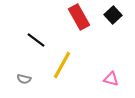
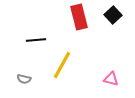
red rectangle: rotated 15 degrees clockwise
black line: rotated 42 degrees counterclockwise
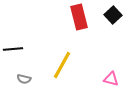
black line: moved 23 px left, 9 px down
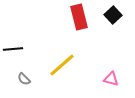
yellow line: rotated 20 degrees clockwise
gray semicircle: rotated 32 degrees clockwise
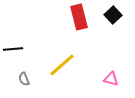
gray semicircle: rotated 24 degrees clockwise
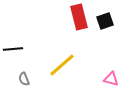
black square: moved 8 px left, 6 px down; rotated 24 degrees clockwise
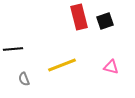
yellow line: rotated 20 degrees clockwise
pink triangle: moved 12 px up
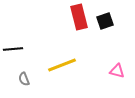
pink triangle: moved 6 px right, 4 px down
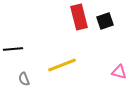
pink triangle: moved 2 px right, 1 px down
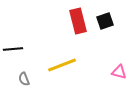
red rectangle: moved 1 px left, 4 px down
